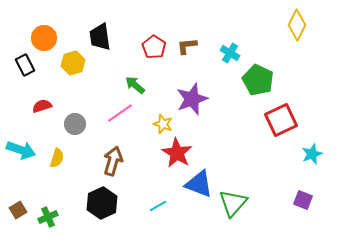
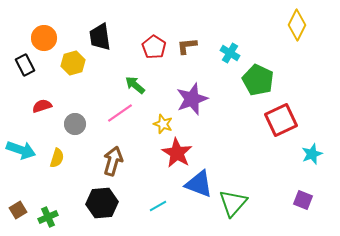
black hexagon: rotated 20 degrees clockwise
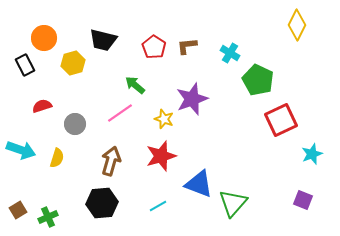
black trapezoid: moved 3 px right, 3 px down; rotated 68 degrees counterclockwise
yellow star: moved 1 px right, 5 px up
red star: moved 16 px left, 3 px down; rotated 24 degrees clockwise
brown arrow: moved 2 px left
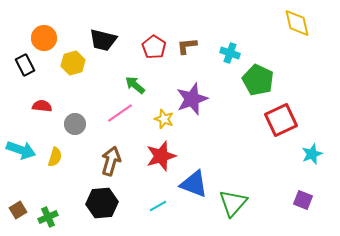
yellow diamond: moved 2 px up; rotated 40 degrees counterclockwise
cyan cross: rotated 12 degrees counterclockwise
red semicircle: rotated 24 degrees clockwise
yellow semicircle: moved 2 px left, 1 px up
blue triangle: moved 5 px left
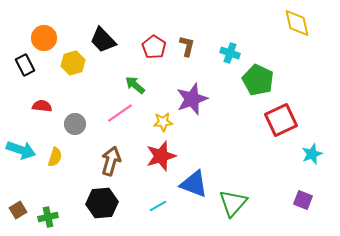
black trapezoid: rotated 32 degrees clockwise
brown L-shape: rotated 110 degrees clockwise
yellow star: moved 1 px left, 3 px down; rotated 24 degrees counterclockwise
green cross: rotated 12 degrees clockwise
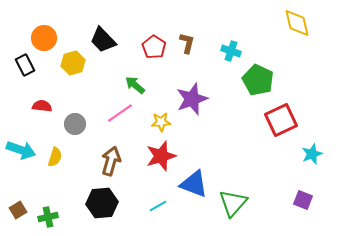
brown L-shape: moved 3 px up
cyan cross: moved 1 px right, 2 px up
yellow star: moved 2 px left
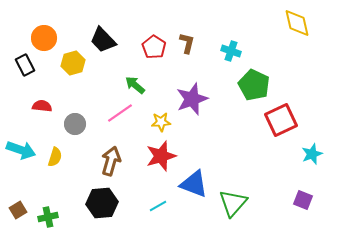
green pentagon: moved 4 px left, 5 px down
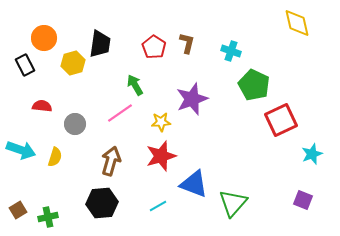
black trapezoid: moved 3 px left, 4 px down; rotated 128 degrees counterclockwise
green arrow: rotated 20 degrees clockwise
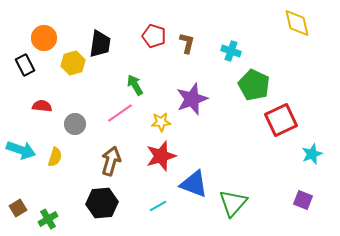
red pentagon: moved 11 px up; rotated 15 degrees counterclockwise
brown square: moved 2 px up
green cross: moved 2 px down; rotated 18 degrees counterclockwise
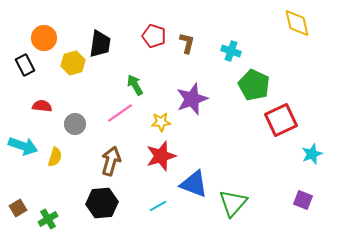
cyan arrow: moved 2 px right, 4 px up
